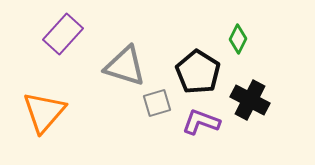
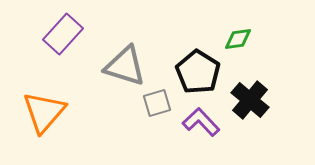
green diamond: rotated 56 degrees clockwise
black cross: rotated 12 degrees clockwise
purple L-shape: rotated 27 degrees clockwise
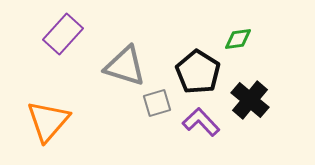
orange triangle: moved 4 px right, 9 px down
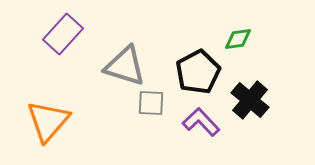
black pentagon: rotated 12 degrees clockwise
gray square: moved 6 px left; rotated 20 degrees clockwise
